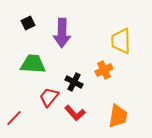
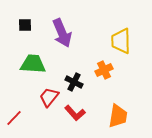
black square: moved 3 px left, 2 px down; rotated 24 degrees clockwise
purple arrow: rotated 24 degrees counterclockwise
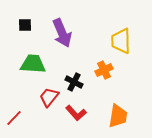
red L-shape: moved 1 px right
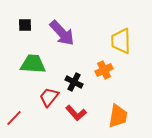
purple arrow: rotated 20 degrees counterclockwise
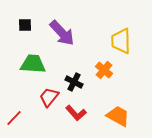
orange cross: rotated 24 degrees counterclockwise
orange trapezoid: rotated 70 degrees counterclockwise
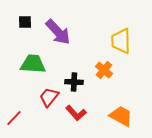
black square: moved 3 px up
purple arrow: moved 4 px left, 1 px up
black cross: rotated 24 degrees counterclockwise
orange trapezoid: moved 3 px right
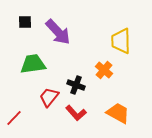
green trapezoid: rotated 12 degrees counterclockwise
black cross: moved 2 px right, 3 px down; rotated 18 degrees clockwise
orange trapezoid: moved 3 px left, 3 px up
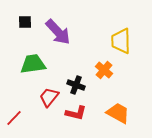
red L-shape: rotated 35 degrees counterclockwise
